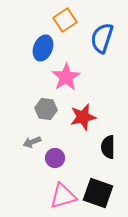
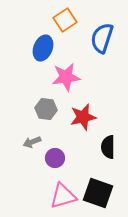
pink star: rotated 24 degrees clockwise
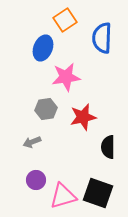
blue semicircle: rotated 16 degrees counterclockwise
gray hexagon: rotated 15 degrees counterclockwise
purple circle: moved 19 px left, 22 px down
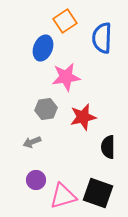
orange square: moved 1 px down
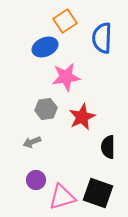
blue ellipse: moved 2 px right, 1 px up; rotated 45 degrees clockwise
red star: moved 1 px left; rotated 12 degrees counterclockwise
pink triangle: moved 1 px left, 1 px down
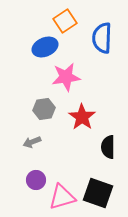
gray hexagon: moved 2 px left
red star: rotated 12 degrees counterclockwise
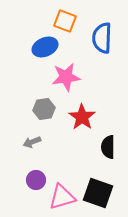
orange square: rotated 35 degrees counterclockwise
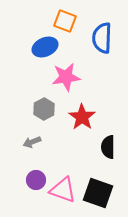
gray hexagon: rotated 20 degrees counterclockwise
pink triangle: moved 1 px right, 7 px up; rotated 36 degrees clockwise
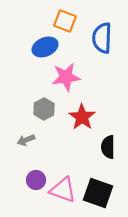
gray arrow: moved 6 px left, 2 px up
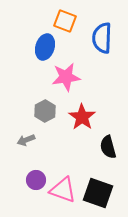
blue ellipse: rotated 50 degrees counterclockwise
gray hexagon: moved 1 px right, 2 px down
black semicircle: rotated 15 degrees counterclockwise
